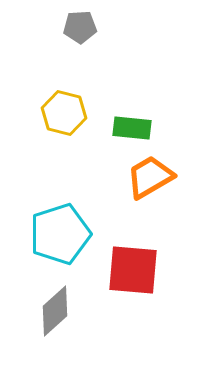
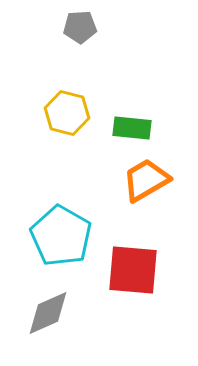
yellow hexagon: moved 3 px right
orange trapezoid: moved 4 px left, 3 px down
cyan pentagon: moved 1 px right, 2 px down; rotated 24 degrees counterclockwise
gray diamond: moved 7 px left, 2 px down; rotated 18 degrees clockwise
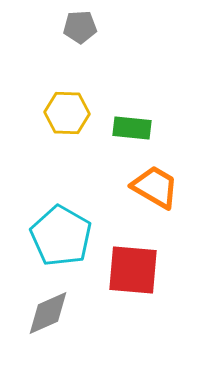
yellow hexagon: rotated 12 degrees counterclockwise
orange trapezoid: moved 9 px right, 7 px down; rotated 60 degrees clockwise
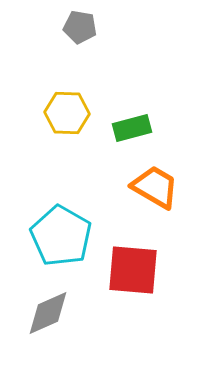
gray pentagon: rotated 12 degrees clockwise
green rectangle: rotated 21 degrees counterclockwise
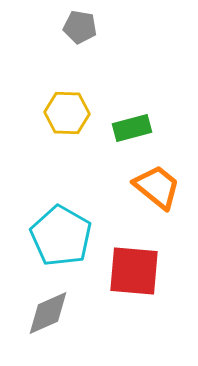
orange trapezoid: moved 2 px right; rotated 9 degrees clockwise
red square: moved 1 px right, 1 px down
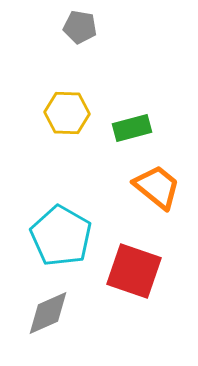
red square: rotated 14 degrees clockwise
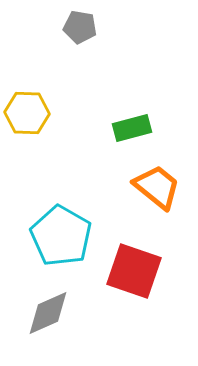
yellow hexagon: moved 40 px left
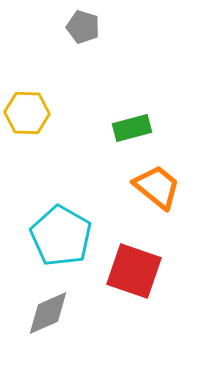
gray pentagon: moved 3 px right; rotated 8 degrees clockwise
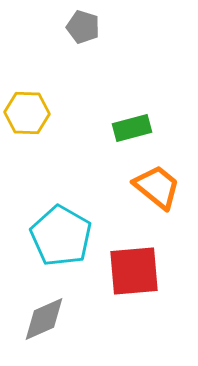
red square: rotated 24 degrees counterclockwise
gray diamond: moved 4 px left, 6 px down
